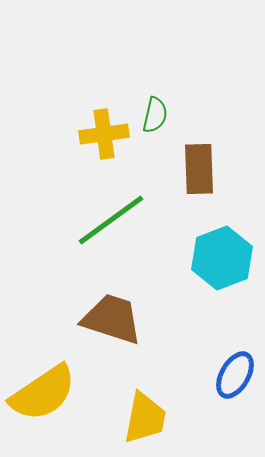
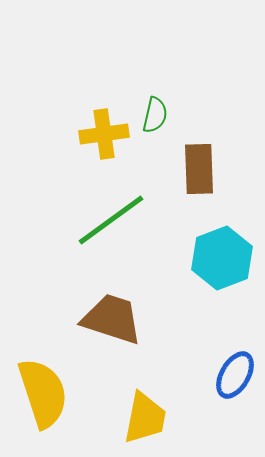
yellow semicircle: rotated 74 degrees counterclockwise
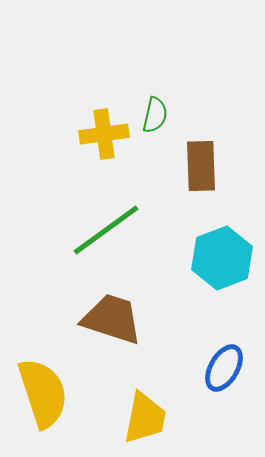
brown rectangle: moved 2 px right, 3 px up
green line: moved 5 px left, 10 px down
blue ellipse: moved 11 px left, 7 px up
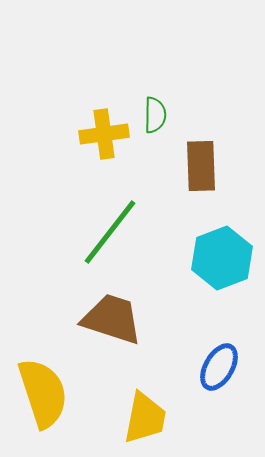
green semicircle: rotated 12 degrees counterclockwise
green line: moved 4 px right, 2 px down; rotated 16 degrees counterclockwise
blue ellipse: moved 5 px left, 1 px up
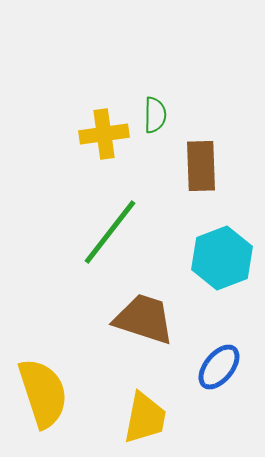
brown trapezoid: moved 32 px right
blue ellipse: rotated 9 degrees clockwise
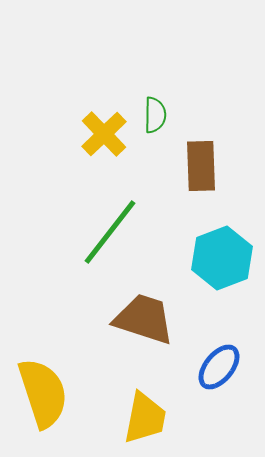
yellow cross: rotated 36 degrees counterclockwise
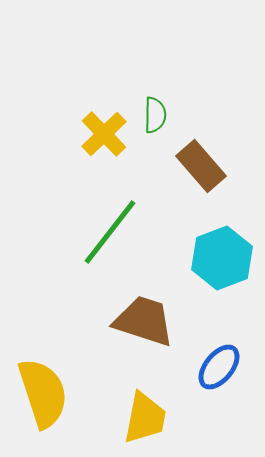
brown rectangle: rotated 39 degrees counterclockwise
brown trapezoid: moved 2 px down
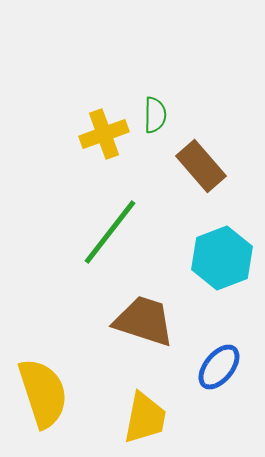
yellow cross: rotated 24 degrees clockwise
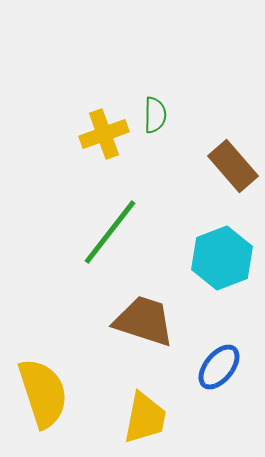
brown rectangle: moved 32 px right
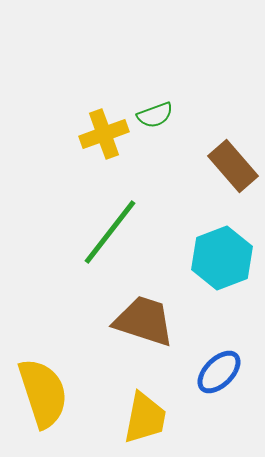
green semicircle: rotated 69 degrees clockwise
blue ellipse: moved 5 px down; rotated 6 degrees clockwise
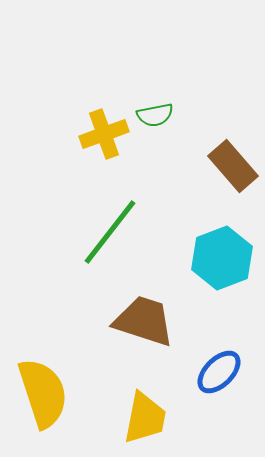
green semicircle: rotated 9 degrees clockwise
